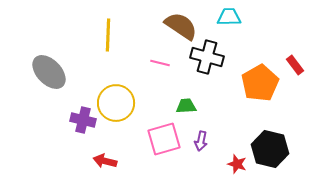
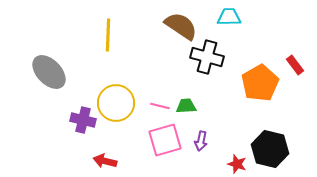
pink line: moved 43 px down
pink square: moved 1 px right, 1 px down
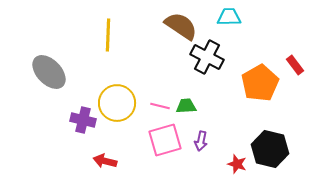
black cross: rotated 12 degrees clockwise
yellow circle: moved 1 px right
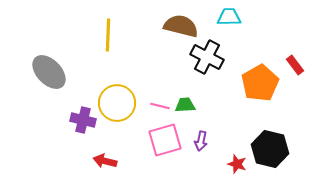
brown semicircle: rotated 20 degrees counterclockwise
green trapezoid: moved 1 px left, 1 px up
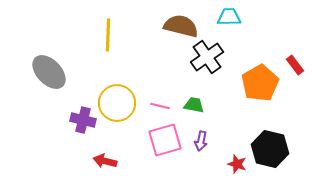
black cross: rotated 28 degrees clockwise
green trapezoid: moved 9 px right; rotated 15 degrees clockwise
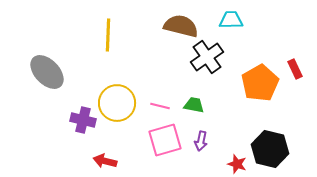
cyan trapezoid: moved 2 px right, 3 px down
red rectangle: moved 4 px down; rotated 12 degrees clockwise
gray ellipse: moved 2 px left
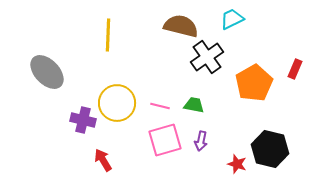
cyan trapezoid: moved 1 px right, 1 px up; rotated 25 degrees counterclockwise
red rectangle: rotated 48 degrees clockwise
orange pentagon: moved 6 px left
red arrow: moved 2 px left, 1 px up; rotated 45 degrees clockwise
